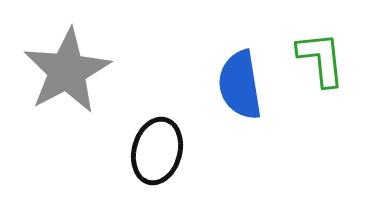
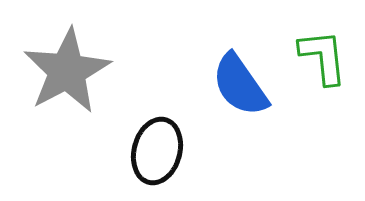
green L-shape: moved 2 px right, 2 px up
blue semicircle: rotated 26 degrees counterclockwise
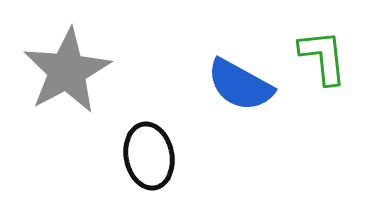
blue semicircle: rotated 26 degrees counterclockwise
black ellipse: moved 8 px left, 5 px down; rotated 26 degrees counterclockwise
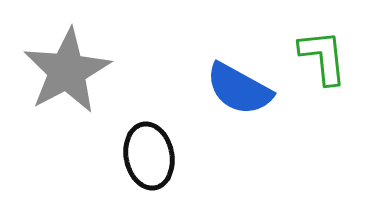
blue semicircle: moved 1 px left, 4 px down
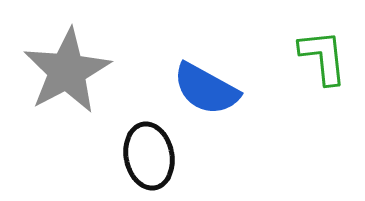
blue semicircle: moved 33 px left
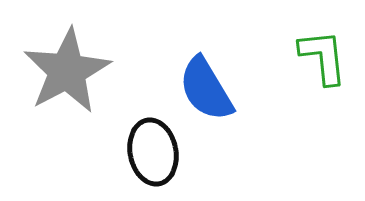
blue semicircle: rotated 30 degrees clockwise
black ellipse: moved 4 px right, 4 px up
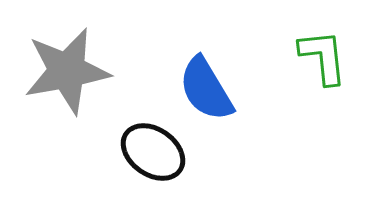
gray star: rotated 18 degrees clockwise
black ellipse: rotated 44 degrees counterclockwise
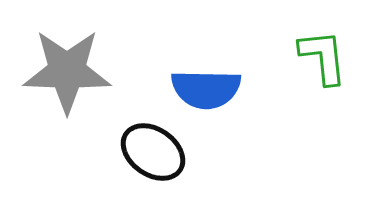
gray star: rotated 12 degrees clockwise
blue semicircle: rotated 58 degrees counterclockwise
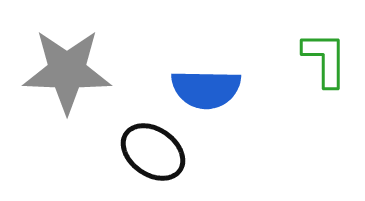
green L-shape: moved 2 px right, 2 px down; rotated 6 degrees clockwise
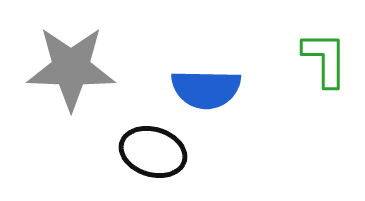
gray star: moved 4 px right, 3 px up
black ellipse: rotated 18 degrees counterclockwise
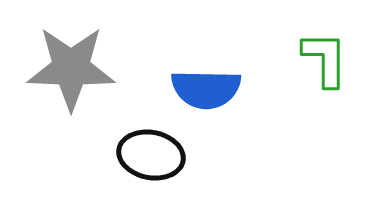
black ellipse: moved 2 px left, 3 px down; rotated 6 degrees counterclockwise
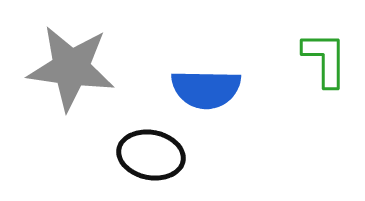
gray star: rotated 6 degrees clockwise
